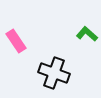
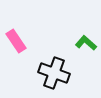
green L-shape: moved 1 px left, 9 px down
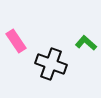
black cross: moved 3 px left, 9 px up
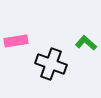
pink rectangle: rotated 65 degrees counterclockwise
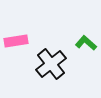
black cross: rotated 32 degrees clockwise
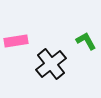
green L-shape: moved 2 px up; rotated 20 degrees clockwise
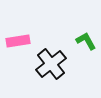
pink rectangle: moved 2 px right
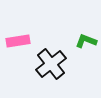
green L-shape: rotated 40 degrees counterclockwise
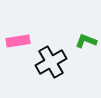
black cross: moved 2 px up; rotated 8 degrees clockwise
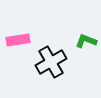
pink rectangle: moved 1 px up
